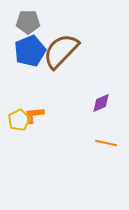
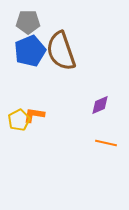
brown semicircle: rotated 63 degrees counterclockwise
purple diamond: moved 1 px left, 2 px down
orange L-shape: rotated 15 degrees clockwise
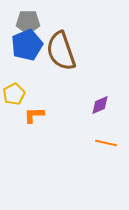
blue pentagon: moved 3 px left, 6 px up
orange L-shape: rotated 10 degrees counterclockwise
yellow pentagon: moved 5 px left, 26 px up
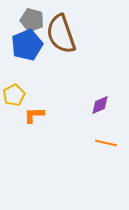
gray pentagon: moved 4 px right, 2 px up; rotated 15 degrees clockwise
brown semicircle: moved 17 px up
yellow pentagon: moved 1 px down
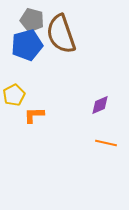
blue pentagon: rotated 8 degrees clockwise
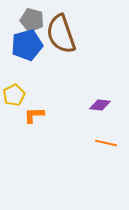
purple diamond: rotated 30 degrees clockwise
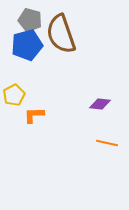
gray pentagon: moved 2 px left
purple diamond: moved 1 px up
orange line: moved 1 px right
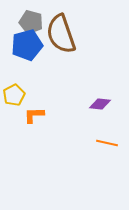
gray pentagon: moved 1 px right, 2 px down
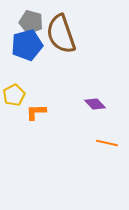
purple diamond: moved 5 px left; rotated 40 degrees clockwise
orange L-shape: moved 2 px right, 3 px up
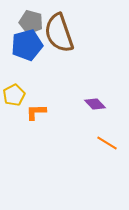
brown semicircle: moved 2 px left, 1 px up
orange line: rotated 20 degrees clockwise
